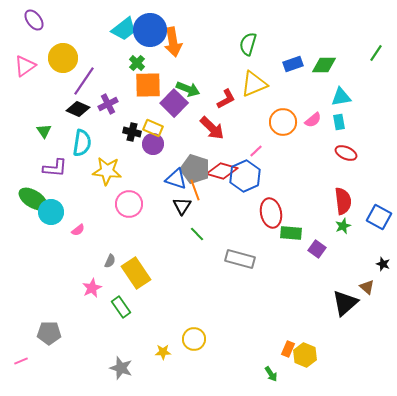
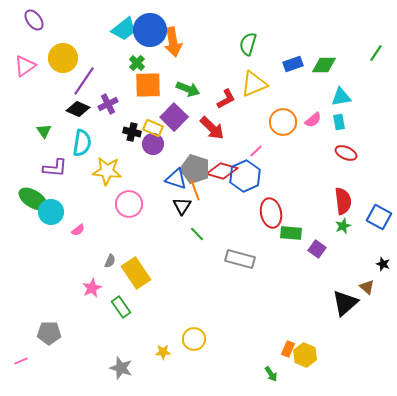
purple square at (174, 103): moved 14 px down
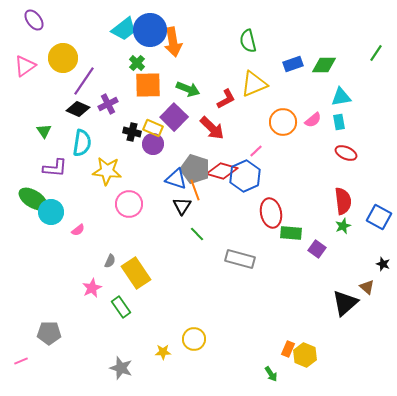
green semicircle at (248, 44): moved 3 px up; rotated 30 degrees counterclockwise
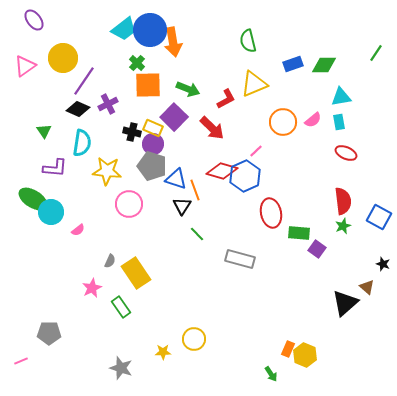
gray pentagon at (195, 169): moved 43 px left, 3 px up
green rectangle at (291, 233): moved 8 px right
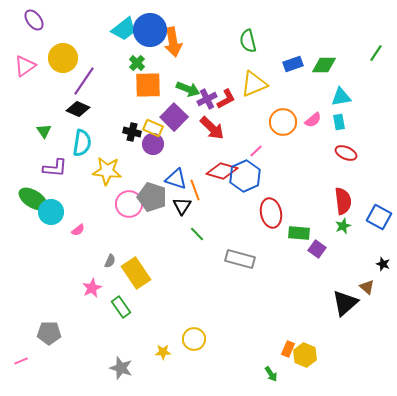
purple cross at (108, 104): moved 99 px right, 5 px up
gray pentagon at (152, 166): moved 31 px down
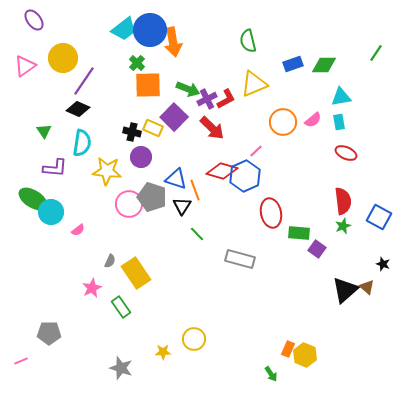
purple circle at (153, 144): moved 12 px left, 13 px down
black triangle at (345, 303): moved 13 px up
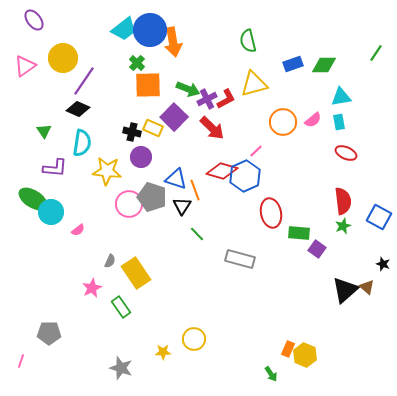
yellow triangle at (254, 84): rotated 8 degrees clockwise
pink line at (21, 361): rotated 48 degrees counterclockwise
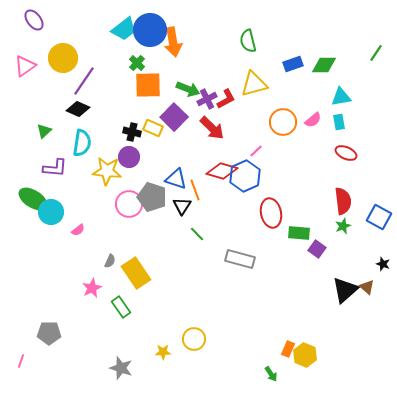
green triangle at (44, 131): rotated 21 degrees clockwise
purple circle at (141, 157): moved 12 px left
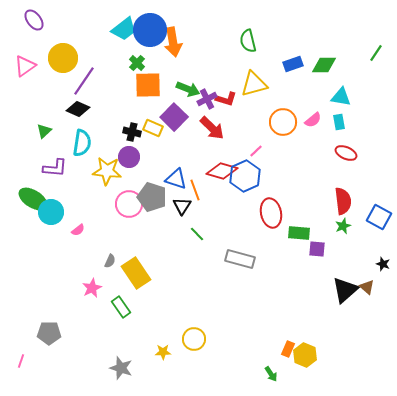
cyan triangle at (341, 97): rotated 20 degrees clockwise
red L-shape at (226, 99): rotated 45 degrees clockwise
purple square at (317, 249): rotated 30 degrees counterclockwise
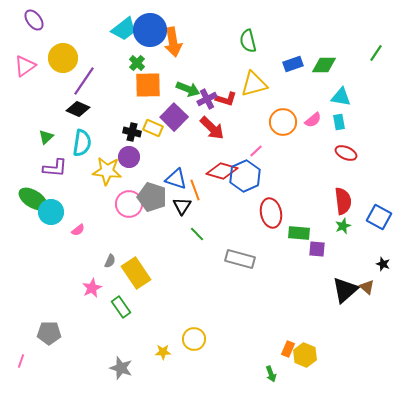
green triangle at (44, 131): moved 2 px right, 6 px down
green arrow at (271, 374): rotated 14 degrees clockwise
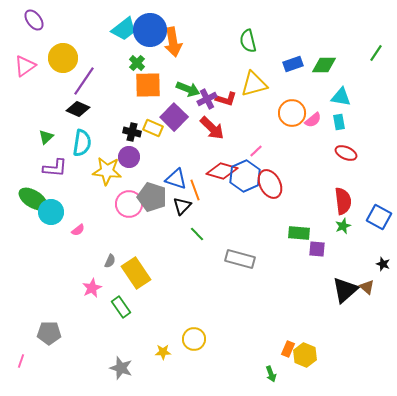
orange circle at (283, 122): moved 9 px right, 9 px up
black triangle at (182, 206): rotated 12 degrees clockwise
red ellipse at (271, 213): moved 1 px left, 29 px up; rotated 16 degrees counterclockwise
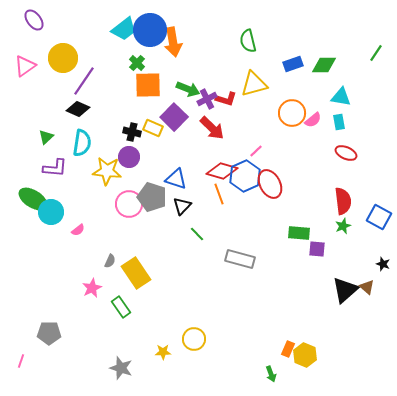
orange line at (195, 190): moved 24 px right, 4 px down
